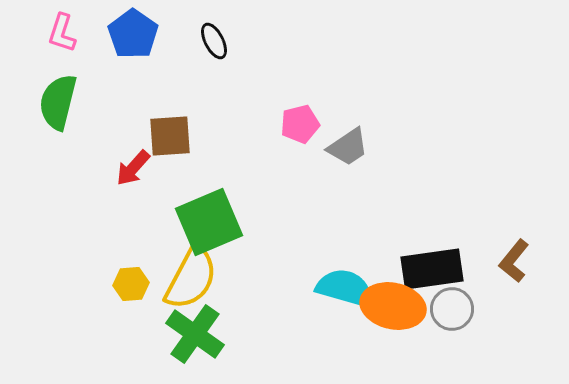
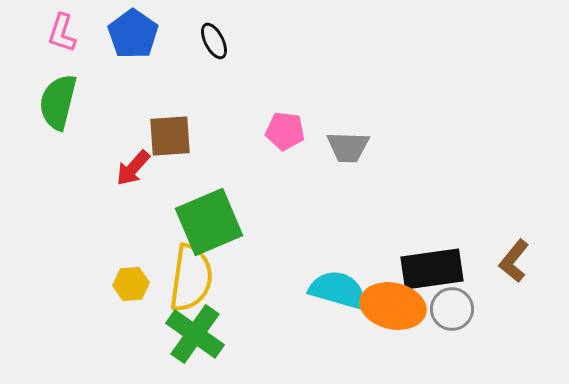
pink pentagon: moved 15 px left, 7 px down; rotated 21 degrees clockwise
gray trapezoid: rotated 36 degrees clockwise
yellow semicircle: rotated 20 degrees counterclockwise
cyan semicircle: moved 7 px left, 2 px down
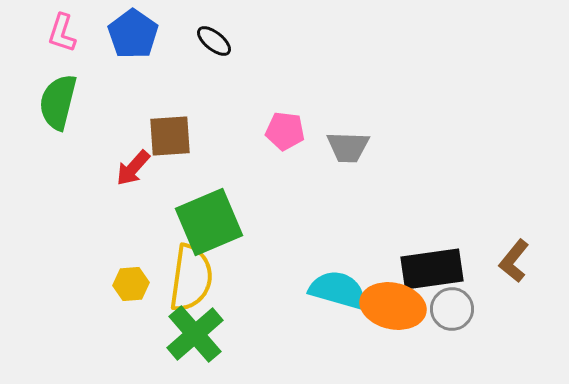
black ellipse: rotated 24 degrees counterclockwise
green cross: rotated 14 degrees clockwise
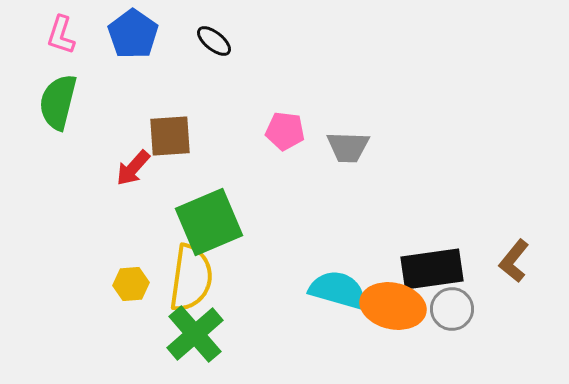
pink L-shape: moved 1 px left, 2 px down
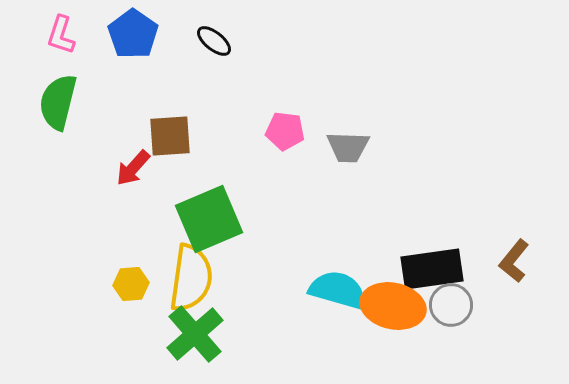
green square: moved 3 px up
gray circle: moved 1 px left, 4 px up
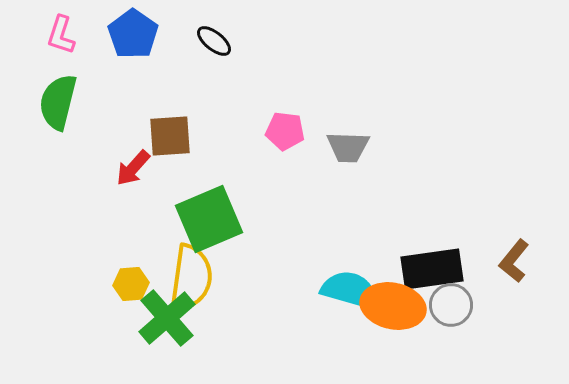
cyan semicircle: moved 12 px right
green cross: moved 28 px left, 16 px up
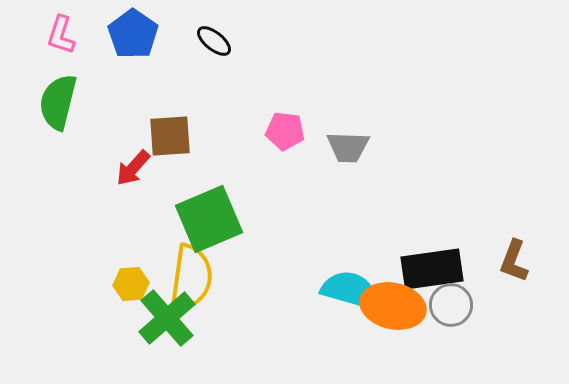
brown L-shape: rotated 18 degrees counterclockwise
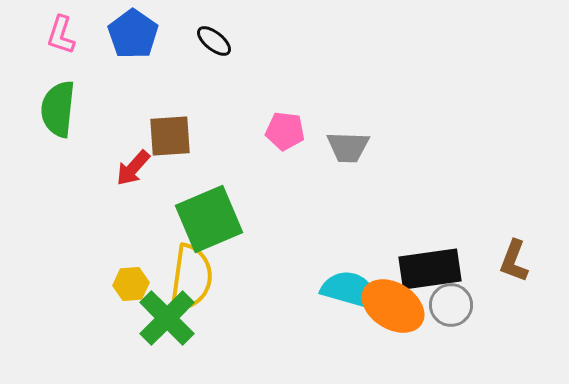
green semicircle: moved 7 px down; rotated 8 degrees counterclockwise
black rectangle: moved 2 px left
orange ellipse: rotated 20 degrees clockwise
green cross: rotated 4 degrees counterclockwise
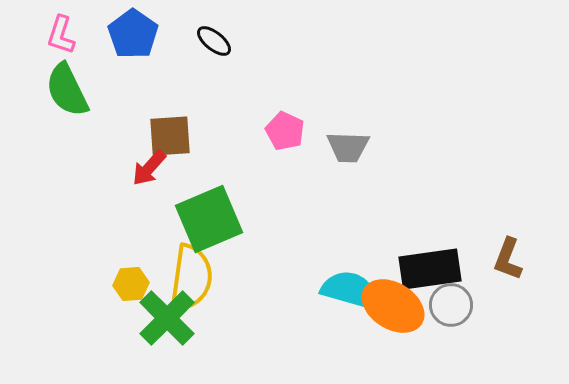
green semicircle: moved 9 px right, 19 px up; rotated 32 degrees counterclockwise
pink pentagon: rotated 18 degrees clockwise
red arrow: moved 16 px right
brown L-shape: moved 6 px left, 2 px up
